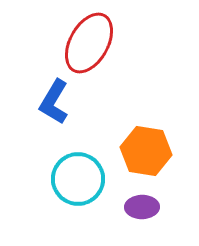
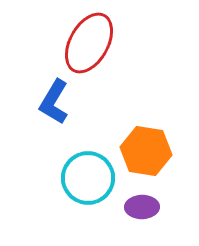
cyan circle: moved 10 px right, 1 px up
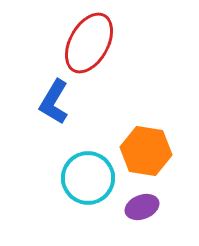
purple ellipse: rotated 20 degrees counterclockwise
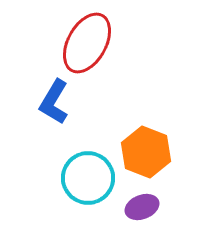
red ellipse: moved 2 px left
orange hexagon: moved 1 px down; rotated 12 degrees clockwise
